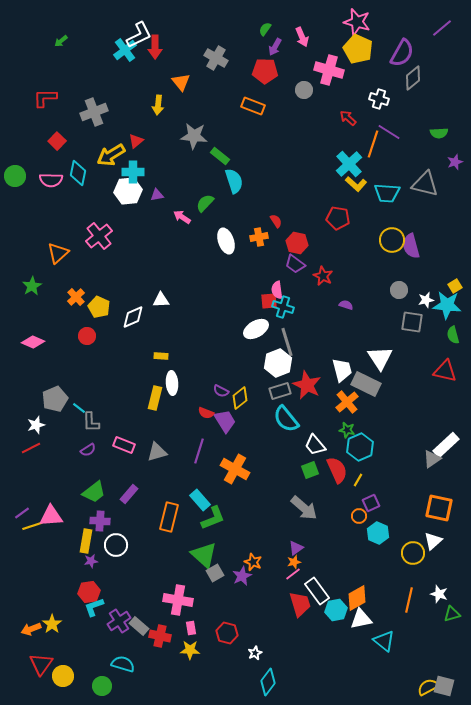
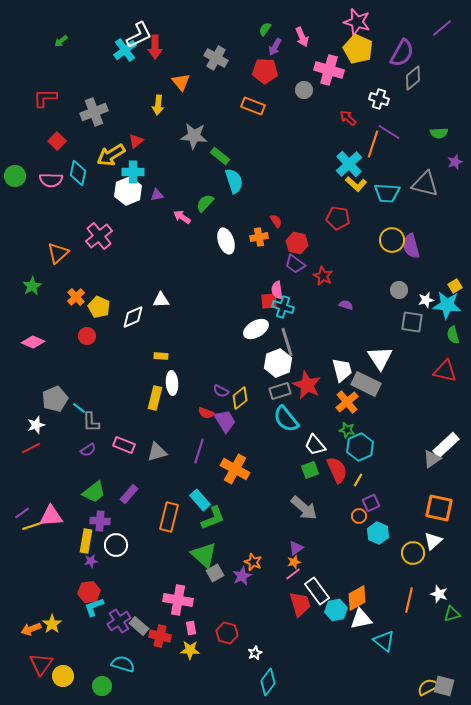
white hexagon at (128, 191): rotated 16 degrees counterclockwise
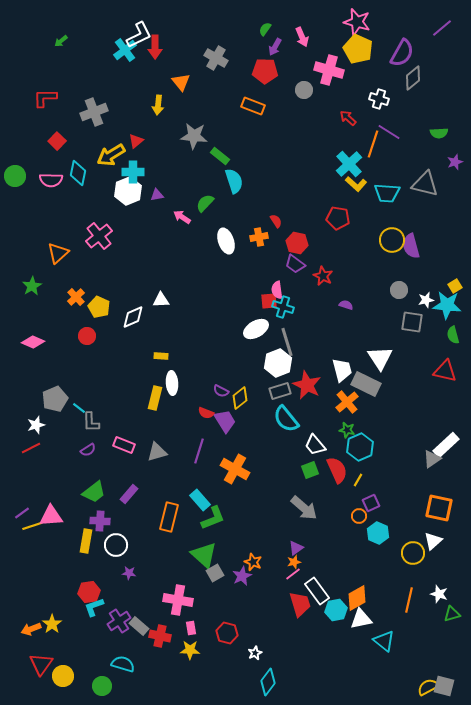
purple star at (91, 561): moved 38 px right, 12 px down; rotated 16 degrees clockwise
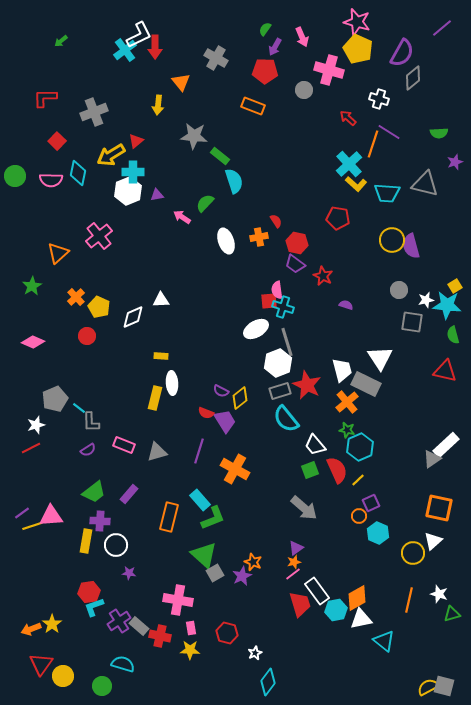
yellow line at (358, 480): rotated 16 degrees clockwise
